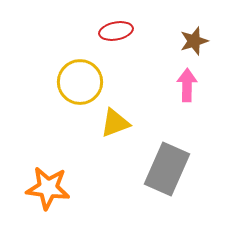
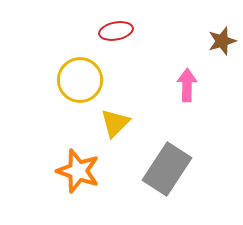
brown star: moved 28 px right
yellow circle: moved 2 px up
yellow triangle: rotated 24 degrees counterclockwise
gray rectangle: rotated 9 degrees clockwise
orange star: moved 30 px right, 17 px up; rotated 12 degrees clockwise
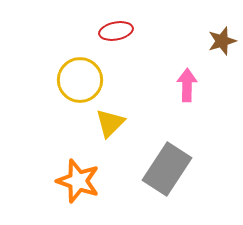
yellow triangle: moved 5 px left
orange star: moved 10 px down
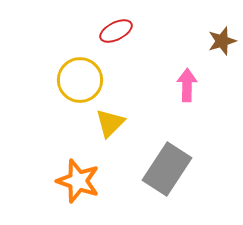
red ellipse: rotated 16 degrees counterclockwise
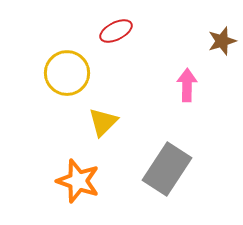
yellow circle: moved 13 px left, 7 px up
yellow triangle: moved 7 px left, 1 px up
